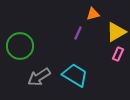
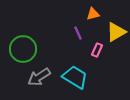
purple line: rotated 48 degrees counterclockwise
green circle: moved 3 px right, 3 px down
pink rectangle: moved 21 px left, 4 px up
cyan trapezoid: moved 2 px down
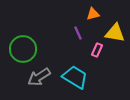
yellow triangle: moved 1 px left, 1 px down; rotated 40 degrees clockwise
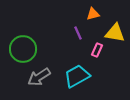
cyan trapezoid: moved 2 px right, 1 px up; rotated 60 degrees counterclockwise
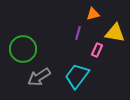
purple line: rotated 40 degrees clockwise
cyan trapezoid: rotated 24 degrees counterclockwise
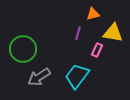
yellow triangle: moved 2 px left
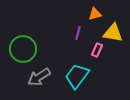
orange triangle: moved 2 px right
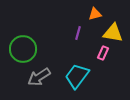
pink rectangle: moved 6 px right, 3 px down
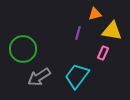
yellow triangle: moved 1 px left, 2 px up
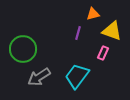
orange triangle: moved 2 px left
yellow triangle: rotated 10 degrees clockwise
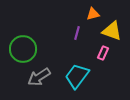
purple line: moved 1 px left
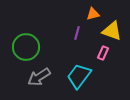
green circle: moved 3 px right, 2 px up
cyan trapezoid: moved 2 px right
